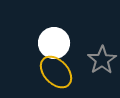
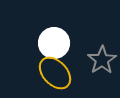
yellow ellipse: moved 1 px left, 1 px down
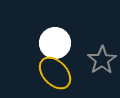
white circle: moved 1 px right
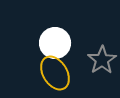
yellow ellipse: rotated 12 degrees clockwise
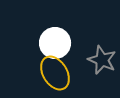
gray star: rotated 16 degrees counterclockwise
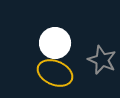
yellow ellipse: rotated 36 degrees counterclockwise
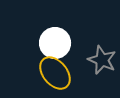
yellow ellipse: rotated 28 degrees clockwise
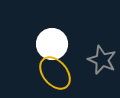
white circle: moved 3 px left, 1 px down
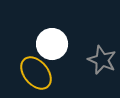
yellow ellipse: moved 19 px left
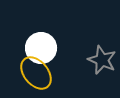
white circle: moved 11 px left, 4 px down
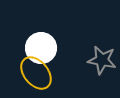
gray star: rotated 12 degrees counterclockwise
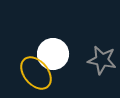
white circle: moved 12 px right, 6 px down
